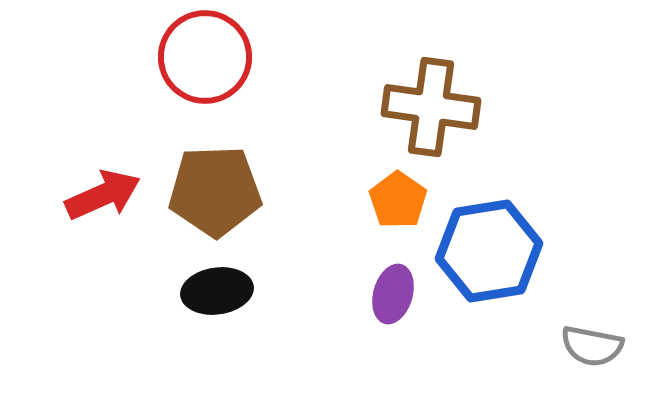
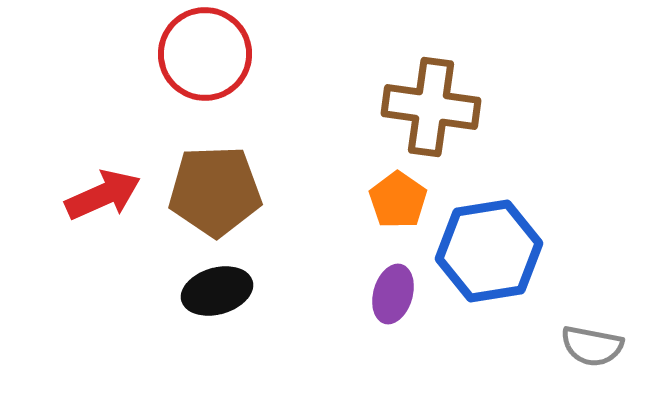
red circle: moved 3 px up
black ellipse: rotated 8 degrees counterclockwise
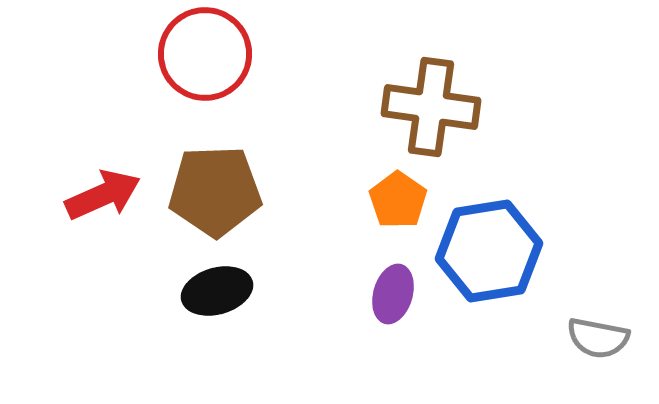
gray semicircle: moved 6 px right, 8 px up
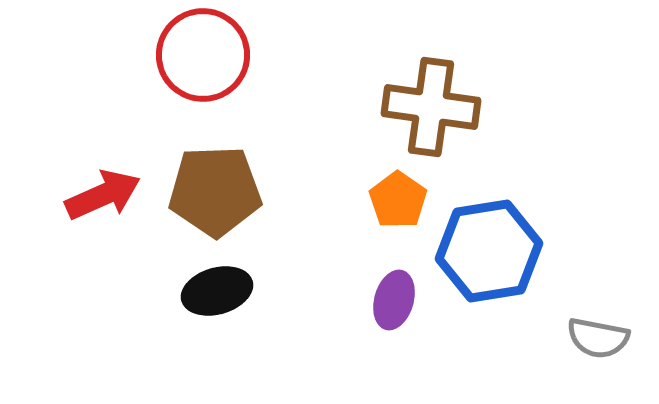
red circle: moved 2 px left, 1 px down
purple ellipse: moved 1 px right, 6 px down
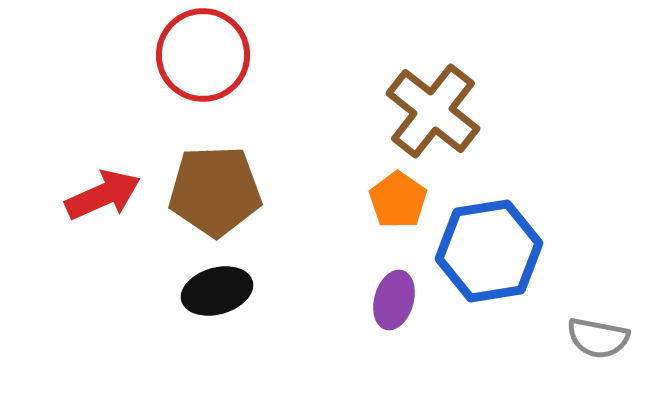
brown cross: moved 2 px right, 4 px down; rotated 30 degrees clockwise
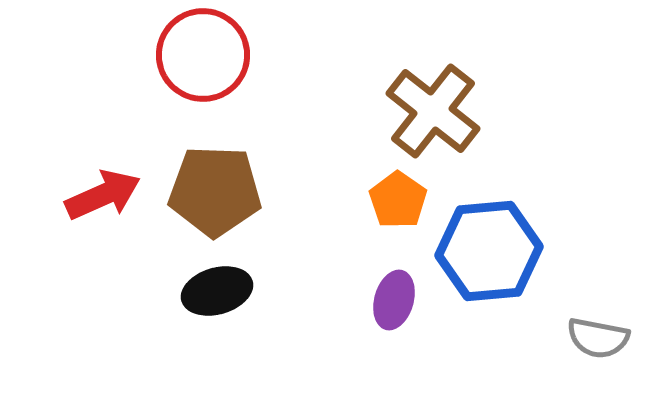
brown pentagon: rotated 4 degrees clockwise
blue hexagon: rotated 4 degrees clockwise
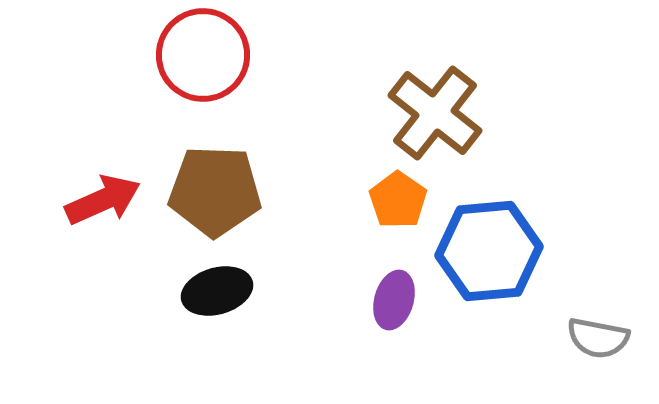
brown cross: moved 2 px right, 2 px down
red arrow: moved 5 px down
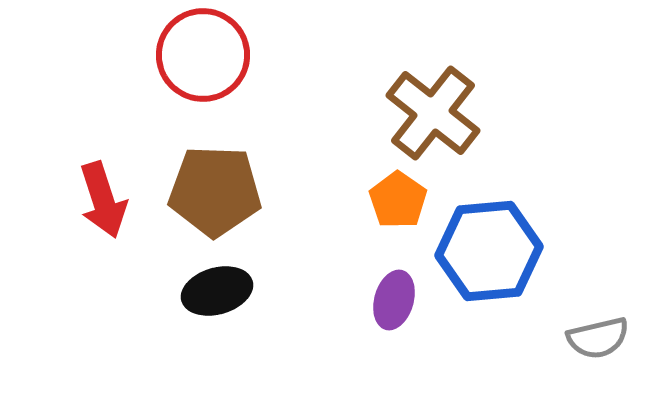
brown cross: moved 2 px left
red arrow: rotated 96 degrees clockwise
gray semicircle: rotated 24 degrees counterclockwise
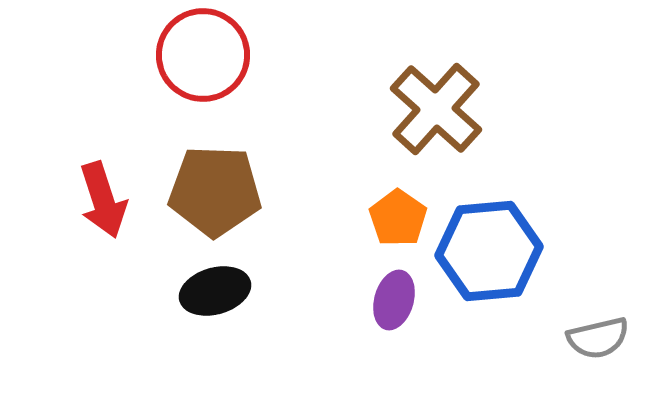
brown cross: moved 3 px right, 4 px up; rotated 4 degrees clockwise
orange pentagon: moved 18 px down
black ellipse: moved 2 px left
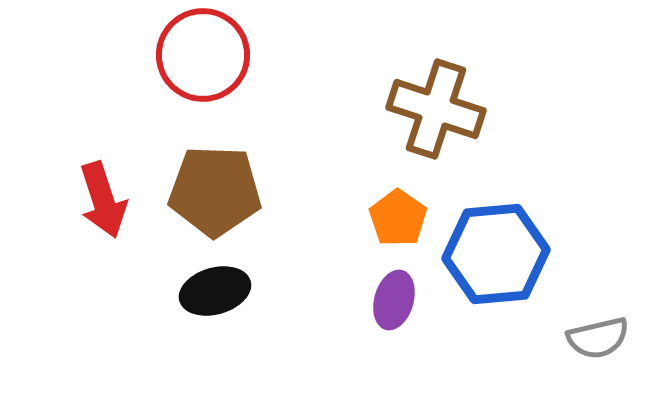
brown cross: rotated 24 degrees counterclockwise
blue hexagon: moved 7 px right, 3 px down
